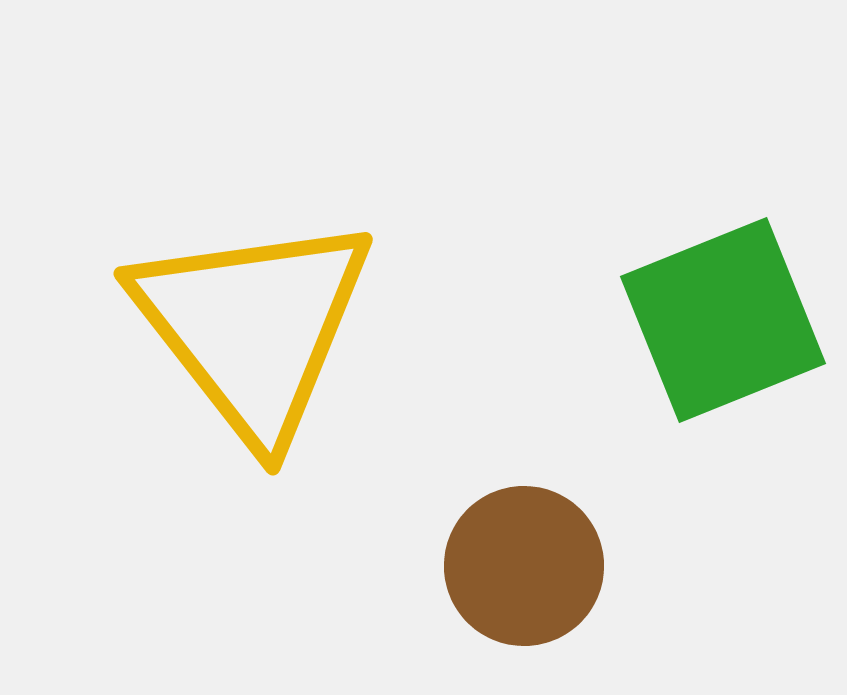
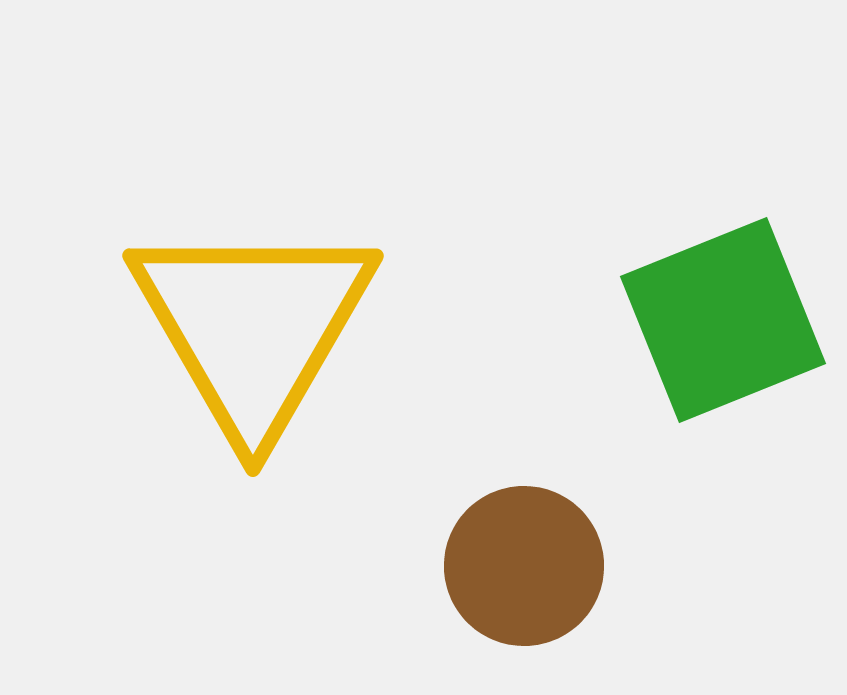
yellow triangle: rotated 8 degrees clockwise
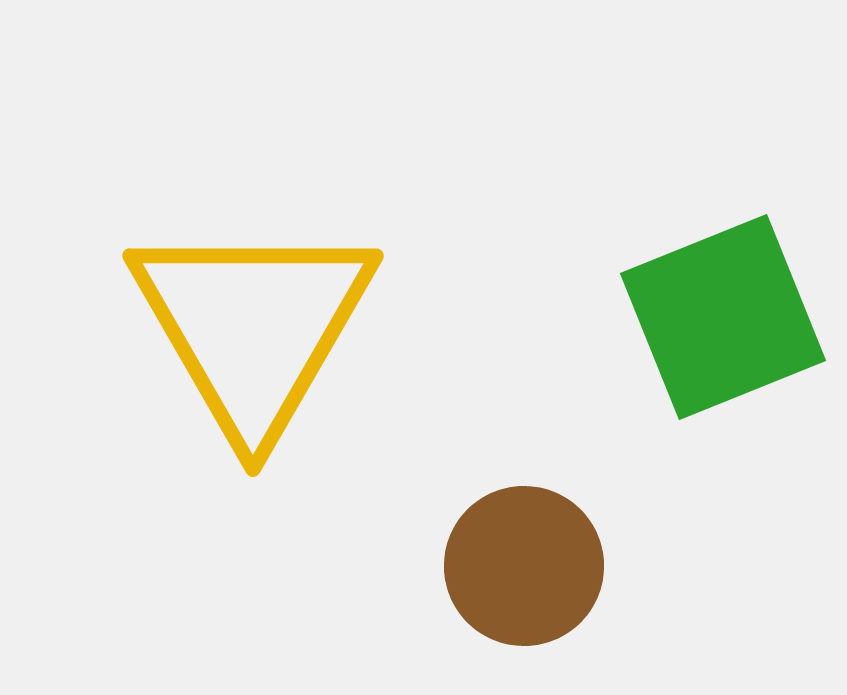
green square: moved 3 px up
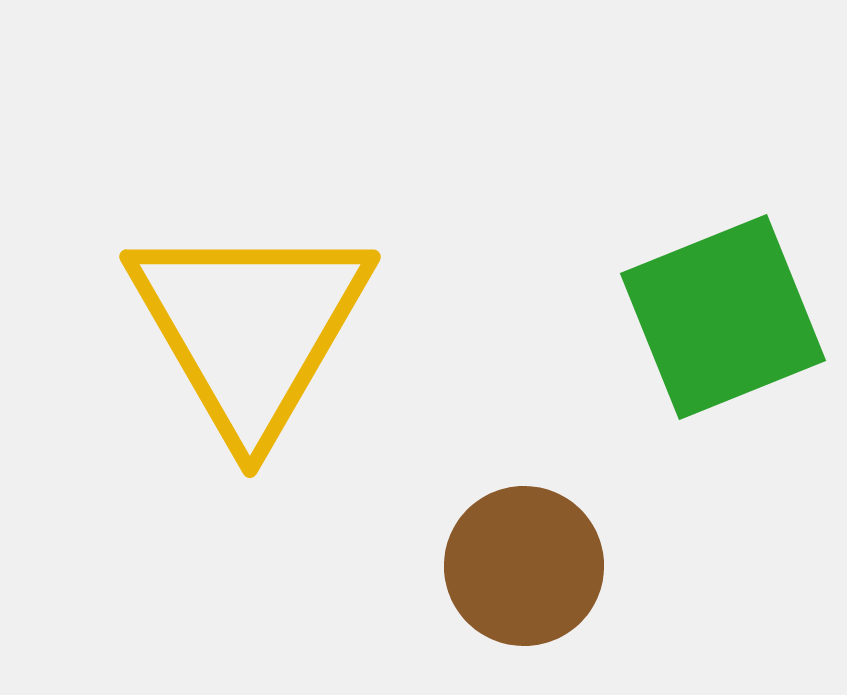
yellow triangle: moved 3 px left, 1 px down
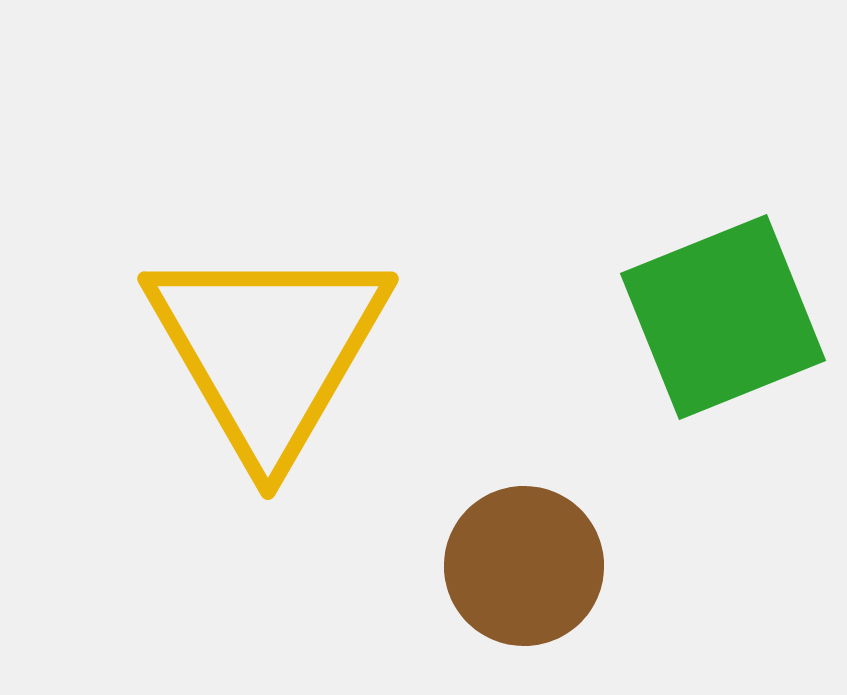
yellow triangle: moved 18 px right, 22 px down
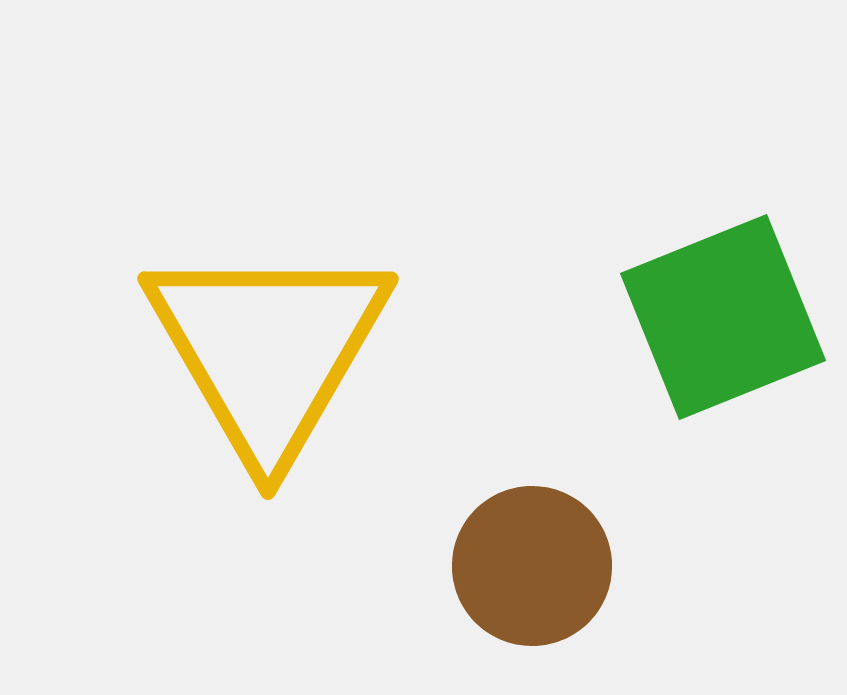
brown circle: moved 8 px right
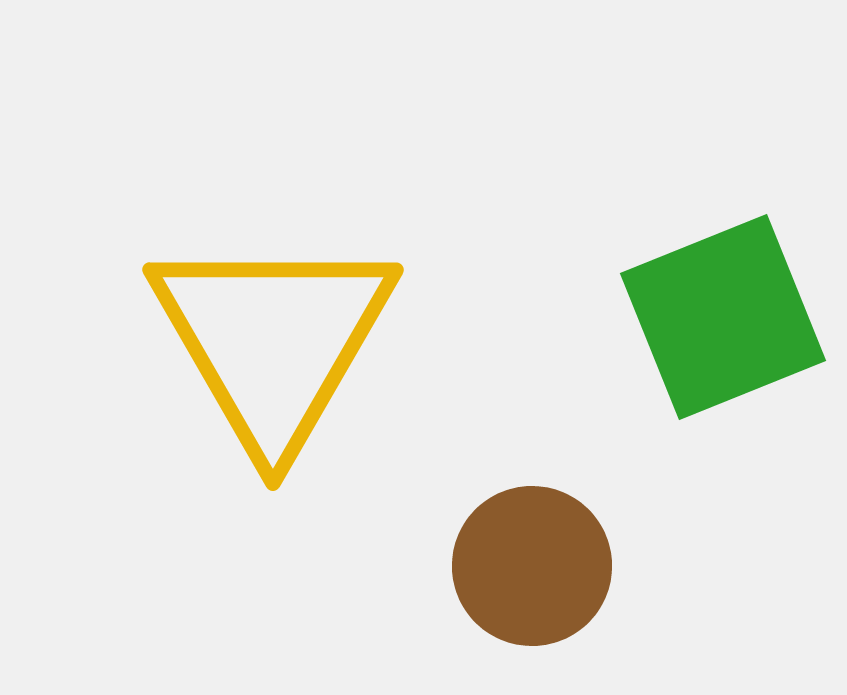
yellow triangle: moved 5 px right, 9 px up
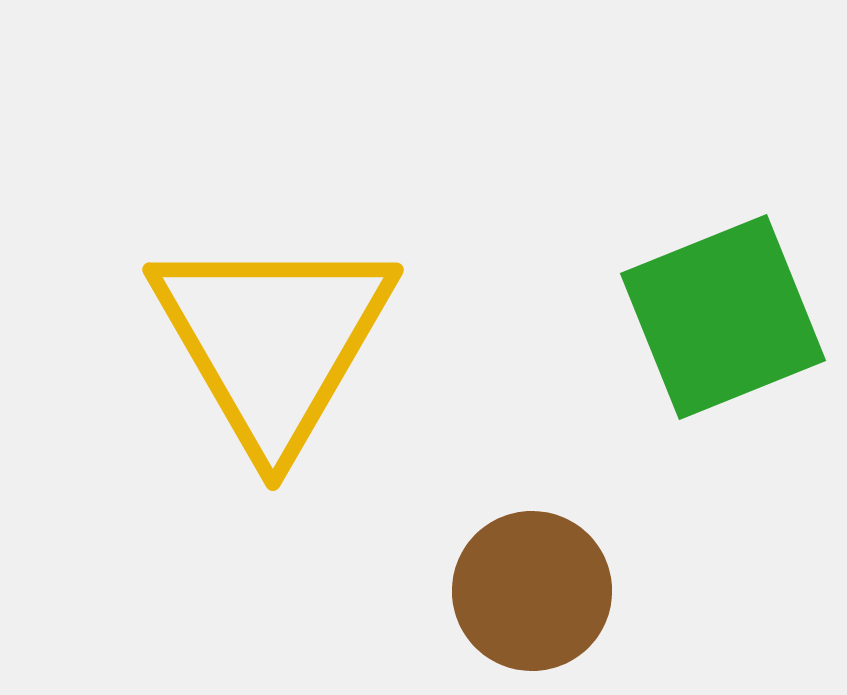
brown circle: moved 25 px down
